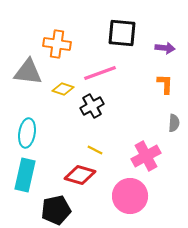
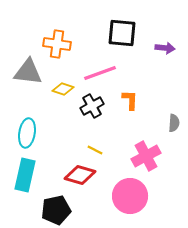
orange L-shape: moved 35 px left, 16 px down
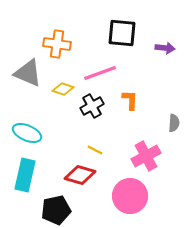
gray triangle: moved 1 px down; rotated 16 degrees clockwise
cyan ellipse: rotated 76 degrees counterclockwise
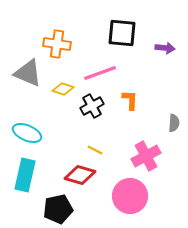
black pentagon: moved 2 px right, 1 px up
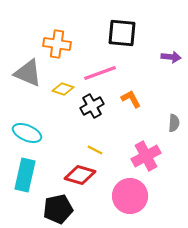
purple arrow: moved 6 px right, 9 px down
orange L-shape: moved 1 px right, 1 px up; rotated 30 degrees counterclockwise
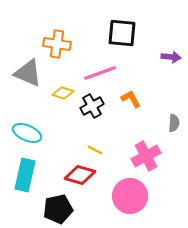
yellow diamond: moved 4 px down
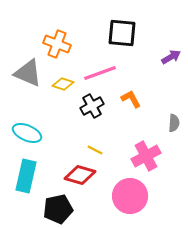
orange cross: rotated 12 degrees clockwise
purple arrow: rotated 36 degrees counterclockwise
yellow diamond: moved 9 px up
cyan rectangle: moved 1 px right, 1 px down
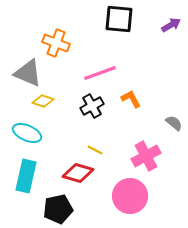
black square: moved 3 px left, 14 px up
orange cross: moved 1 px left, 1 px up
purple arrow: moved 32 px up
yellow diamond: moved 20 px left, 17 px down
gray semicircle: rotated 54 degrees counterclockwise
red diamond: moved 2 px left, 2 px up
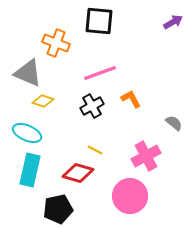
black square: moved 20 px left, 2 px down
purple arrow: moved 2 px right, 3 px up
cyan rectangle: moved 4 px right, 6 px up
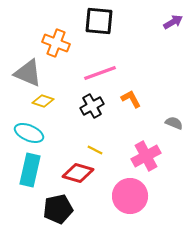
gray semicircle: rotated 18 degrees counterclockwise
cyan ellipse: moved 2 px right
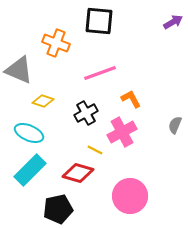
gray triangle: moved 9 px left, 3 px up
black cross: moved 6 px left, 7 px down
gray semicircle: moved 1 px right, 2 px down; rotated 90 degrees counterclockwise
pink cross: moved 24 px left, 24 px up
cyan rectangle: rotated 32 degrees clockwise
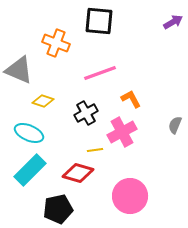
yellow line: rotated 35 degrees counterclockwise
